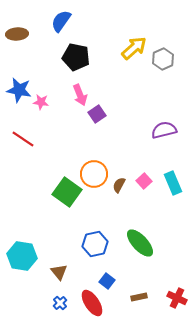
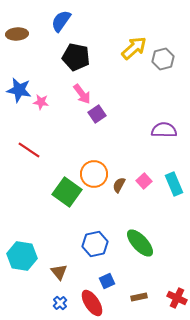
gray hexagon: rotated 10 degrees clockwise
pink arrow: moved 2 px right, 1 px up; rotated 15 degrees counterclockwise
purple semicircle: rotated 15 degrees clockwise
red line: moved 6 px right, 11 px down
cyan rectangle: moved 1 px right, 1 px down
blue square: rotated 28 degrees clockwise
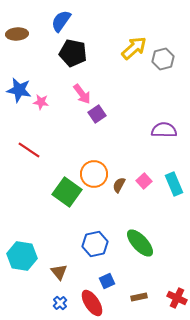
black pentagon: moved 3 px left, 4 px up
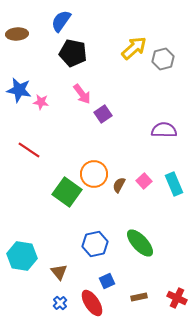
purple square: moved 6 px right
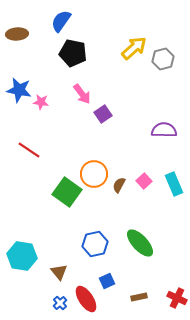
red ellipse: moved 6 px left, 4 px up
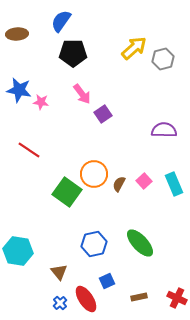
black pentagon: rotated 12 degrees counterclockwise
brown semicircle: moved 1 px up
blue hexagon: moved 1 px left
cyan hexagon: moved 4 px left, 5 px up
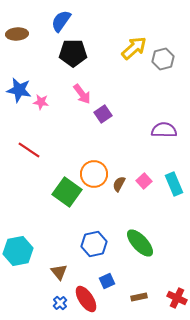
cyan hexagon: rotated 20 degrees counterclockwise
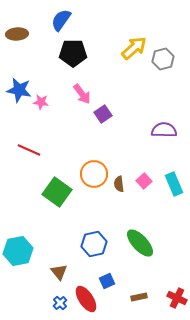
blue semicircle: moved 1 px up
red line: rotated 10 degrees counterclockwise
brown semicircle: rotated 35 degrees counterclockwise
green square: moved 10 px left
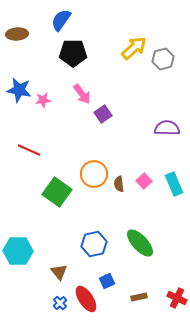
pink star: moved 2 px right, 2 px up; rotated 14 degrees counterclockwise
purple semicircle: moved 3 px right, 2 px up
cyan hexagon: rotated 12 degrees clockwise
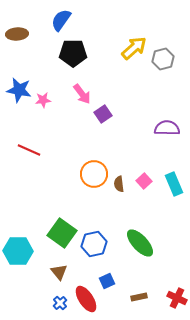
green square: moved 5 px right, 41 px down
